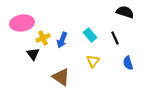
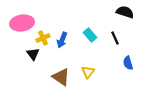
yellow triangle: moved 5 px left, 11 px down
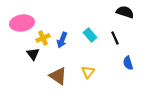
brown triangle: moved 3 px left, 1 px up
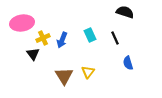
cyan rectangle: rotated 16 degrees clockwise
brown triangle: moved 6 px right; rotated 24 degrees clockwise
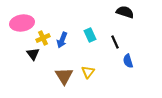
black line: moved 4 px down
blue semicircle: moved 2 px up
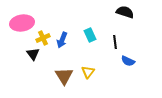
black line: rotated 16 degrees clockwise
blue semicircle: rotated 48 degrees counterclockwise
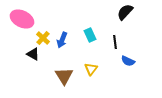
black semicircle: rotated 66 degrees counterclockwise
pink ellipse: moved 4 px up; rotated 35 degrees clockwise
yellow cross: rotated 24 degrees counterclockwise
black triangle: rotated 24 degrees counterclockwise
yellow triangle: moved 3 px right, 3 px up
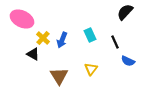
black line: rotated 16 degrees counterclockwise
brown triangle: moved 5 px left
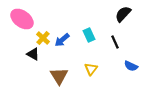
black semicircle: moved 2 px left, 2 px down
pink ellipse: rotated 10 degrees clockwise
cyan rectangle: moved 1 px left
blue arrow: rotated 28 degrees clockwise
blue semicircle: moved 3 px right, 5 px down
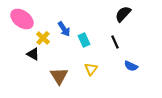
cyan rectangle: moved 5 px left, 5 px down
blue arrow: moved 2 px right, 11 px up; rotated 84 degrees counterclockwise
